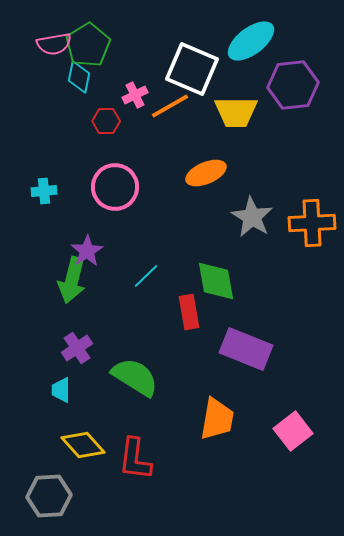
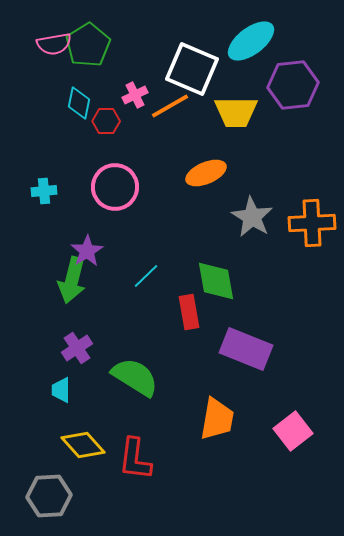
cyan diamond: moved 26 px down
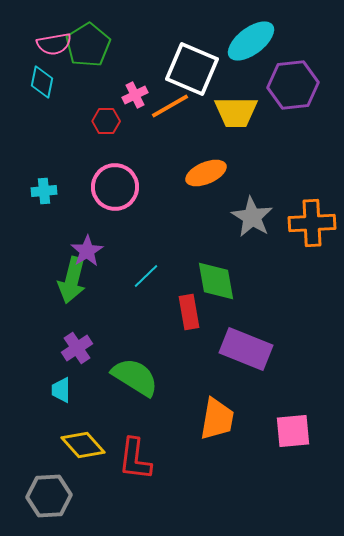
cyan diamond: moved 37 px left, 21 px up
pink square: rotated 33 degrees clockwise
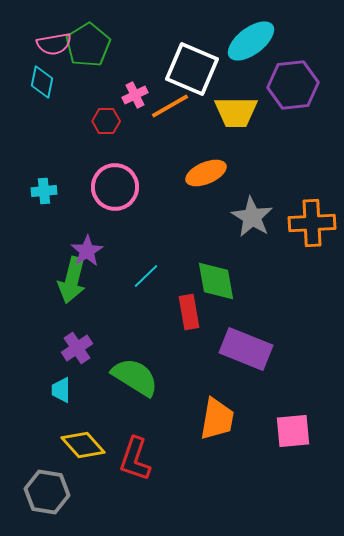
red L-shape: rotated 12 degrees clockwise
gray hexagon: moved 2 px left, 4 px up; rotated 12 degrees clockwise
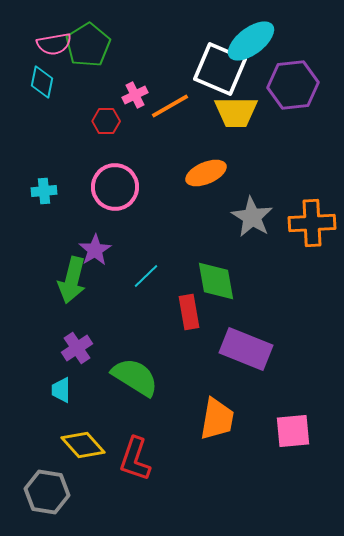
white square: moved 28 px right
purple star: moved 8 px right, 1 px up
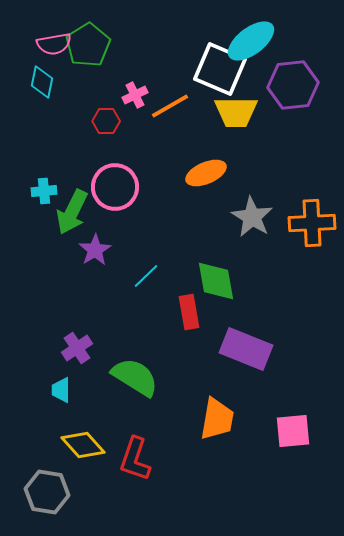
green arrow: moved 68 px up; rotated 12 degrees clockwise
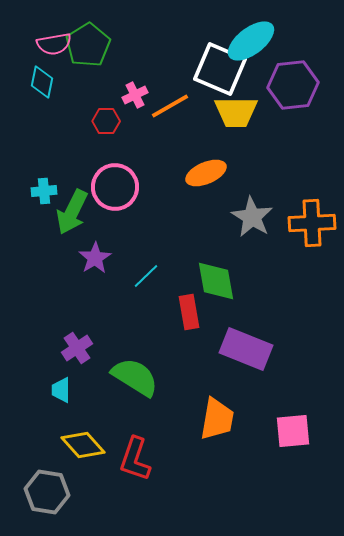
purple star: moved 8 px down
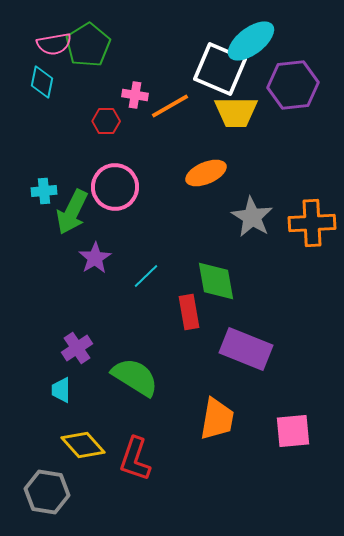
pink cross: rotated 35 degrees clockwise
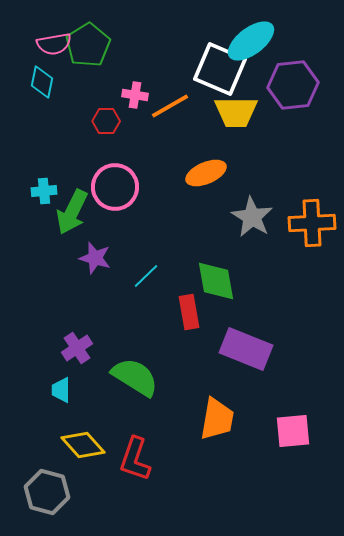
purple star: rotated 24 degrees counterclockwise
gray hexagon: rotated 6 degrees clockwise
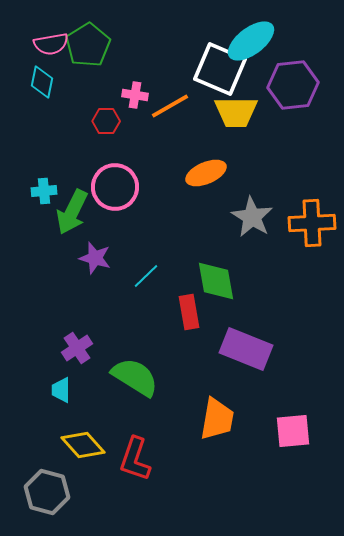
pink semicircle: moved 3 px left
